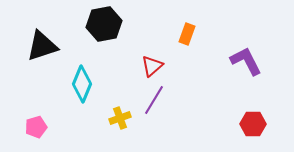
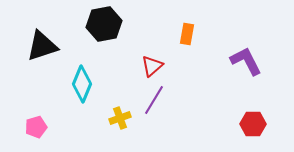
orange rectangle: rotated 10 degrees counterclockwise
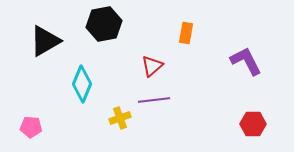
orange rectangle: moved 1 px left, 1 px up
black triangle: moved 3 px right, 5 px up; rotated 12 degrees counterclockwise
purple line: rotated 52 degrees clockwise
pink pentagon: moved 5 px left; rotated 20 degrees clockwise
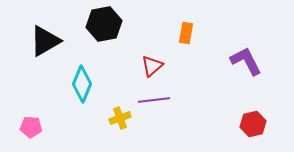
red hexagon: rotated 15 degrees counterclockwise
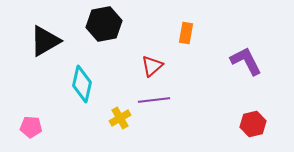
cyan diamond: rotated 9 degrees counterclockwise
yellow cross: rotated 10 degrees counterclockwise
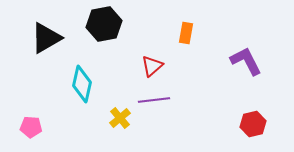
black triangle: moved 1 px right, 3 px up
yellow cross: rotated 10 degrees counterclockwise
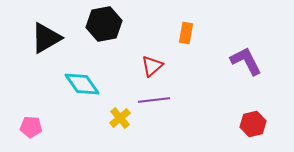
cyan diamond: rotated 48 degrees counterclockwise
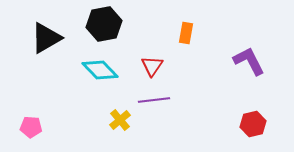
purple L-shape: moved 3 px right
red triangle: rotated 15 degrees counterclockwise
cyan diamond: moved 18 px right, 14 px up; rotated 9 degrees counterclockwise
yellow cross: moved 2 px down
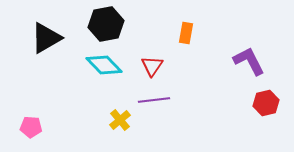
black hexagon: moved 2 px right
cyan diamond: moved 4 px right, 5 px up
red hexagon: moved 13 px right, 21 px up
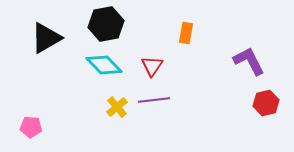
yellow cross: moved 3 px left, 13 px up
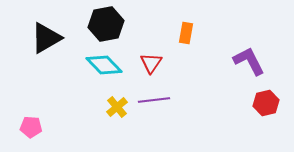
red triangle: moved 1 px left, 3 px up
